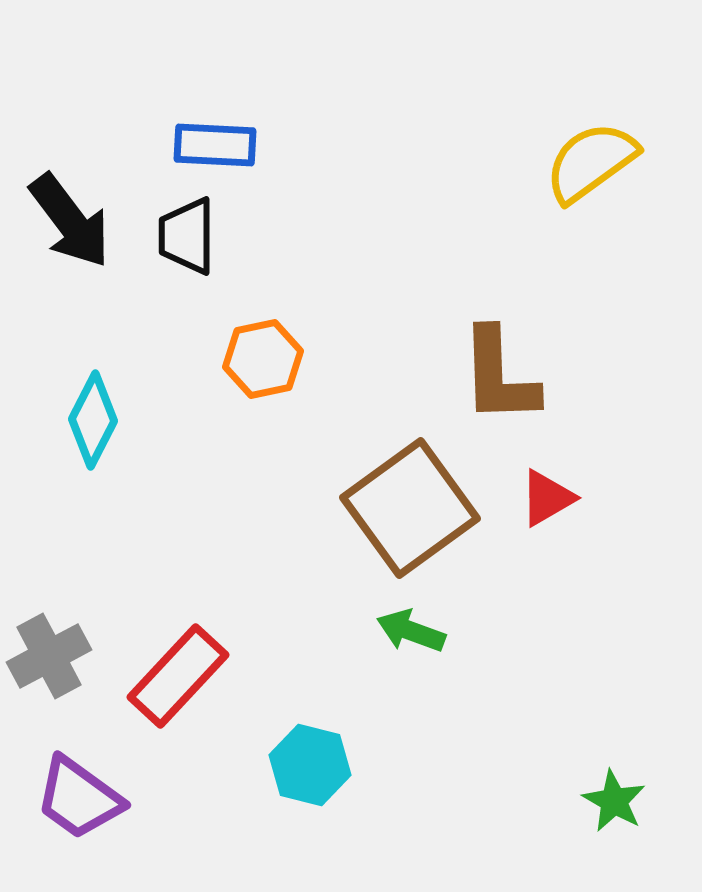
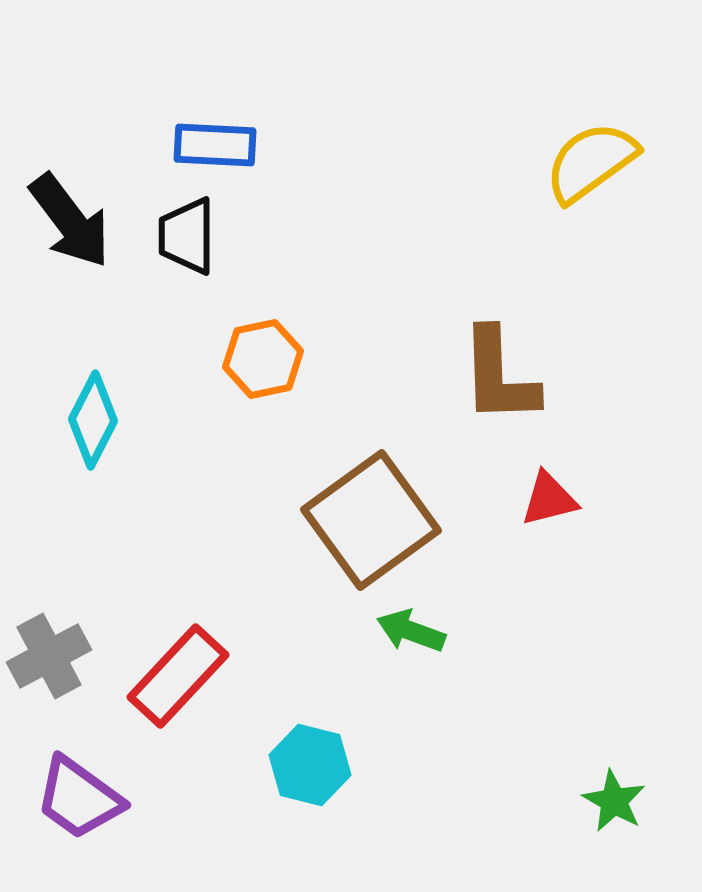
red triangle: moved 2 px right, 1 px down; rotated 16 degrees clockwise
brown square: moved 39 px left, 12 px down
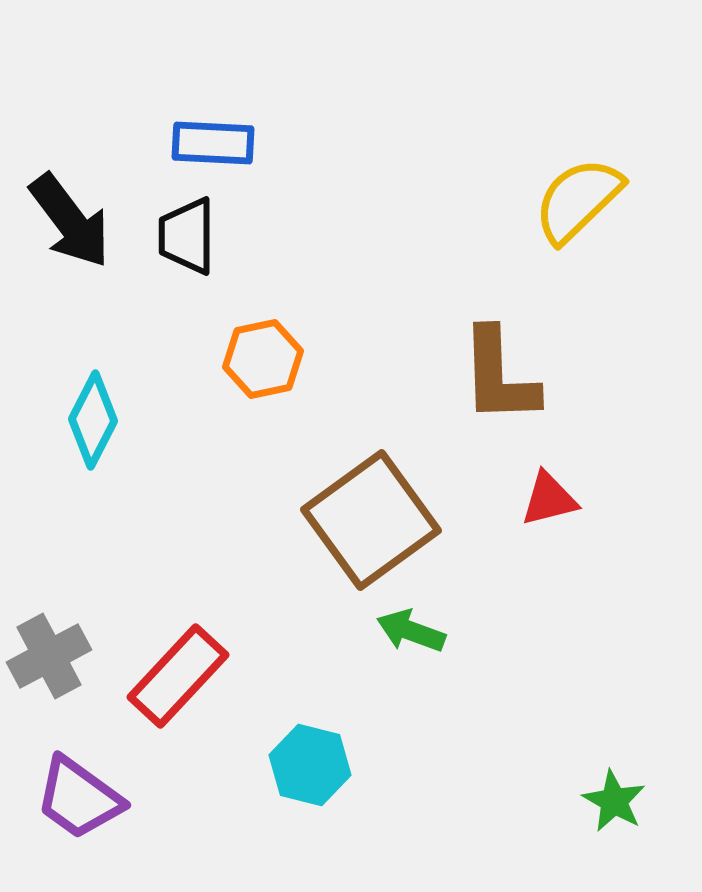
blue rectangle: moved 2 px left, 2 px up
yellow semicircle: moved 13 px left, 38 px down; rotated 8 degrees counterclockwise
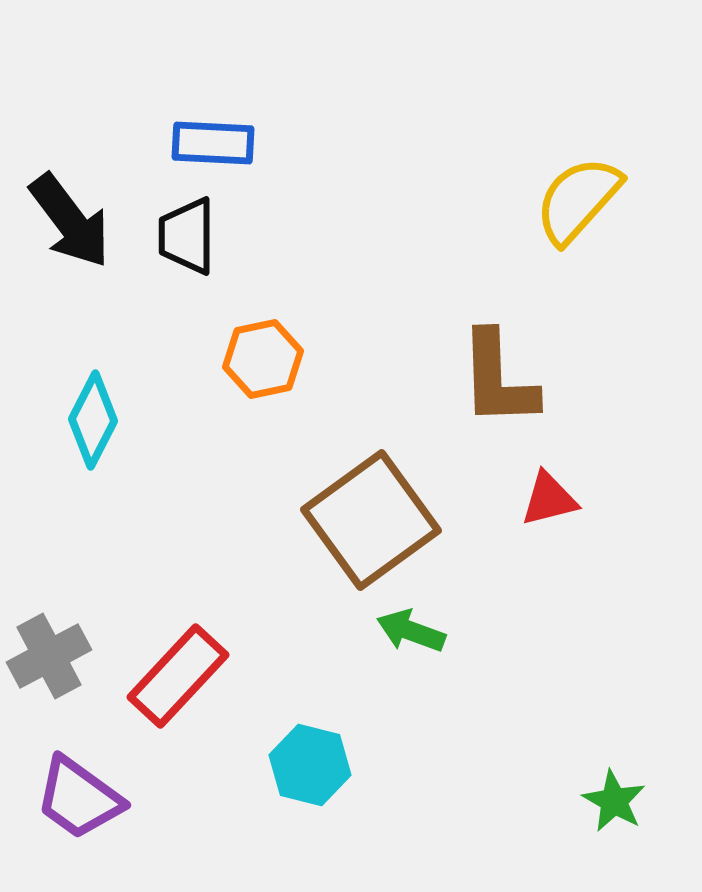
yellow semicircle: rotated 4 degrees counterclockwise
brown L-shape: moved 1 px left, 3 px down
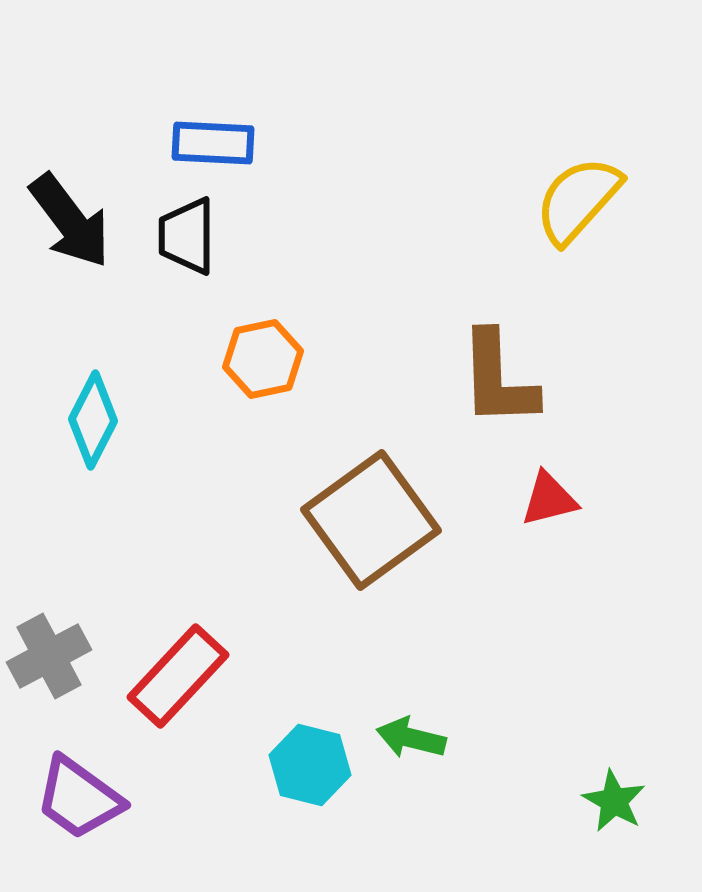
green arrow: moved 107 px down; rotated 6 degrees counterclockwise
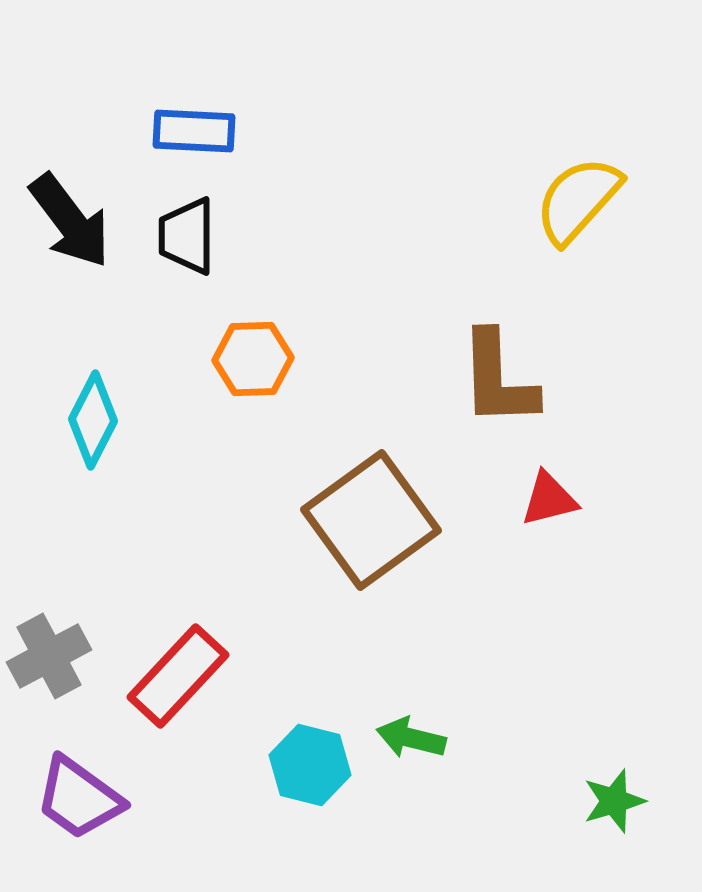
blue rectangle: moved 19 px left, 12 px up
orange hexagon: moved 10 px left; rotated 10 degrees clockwise
green star: rotated 26 degrees clockwise
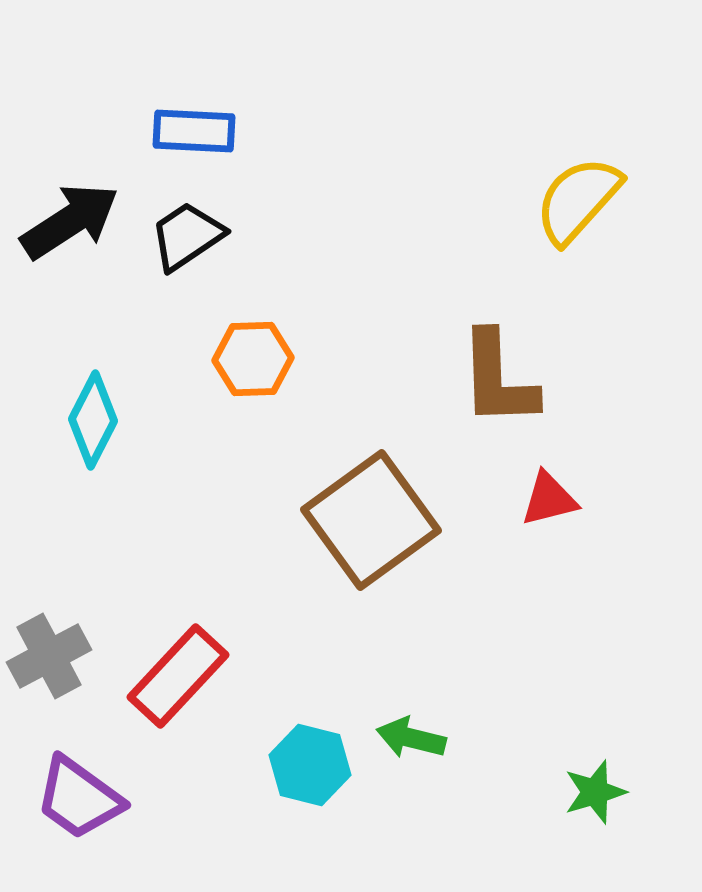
black arrow: rotated 86 degrees counterclockwise
black trapezoid: rotated 56 degrees clockwise
green star: moved 19 px left, 9 px up
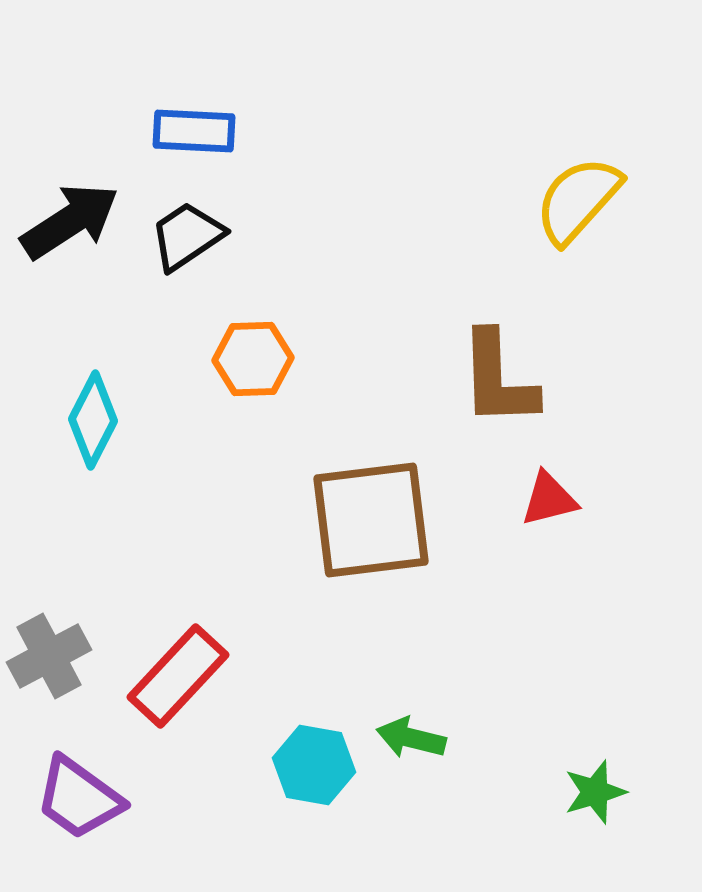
brown square: rotated 29 degrees clockwise
cyan hexagon: moved 4 px right; rotated 4 degrees counterclockwise
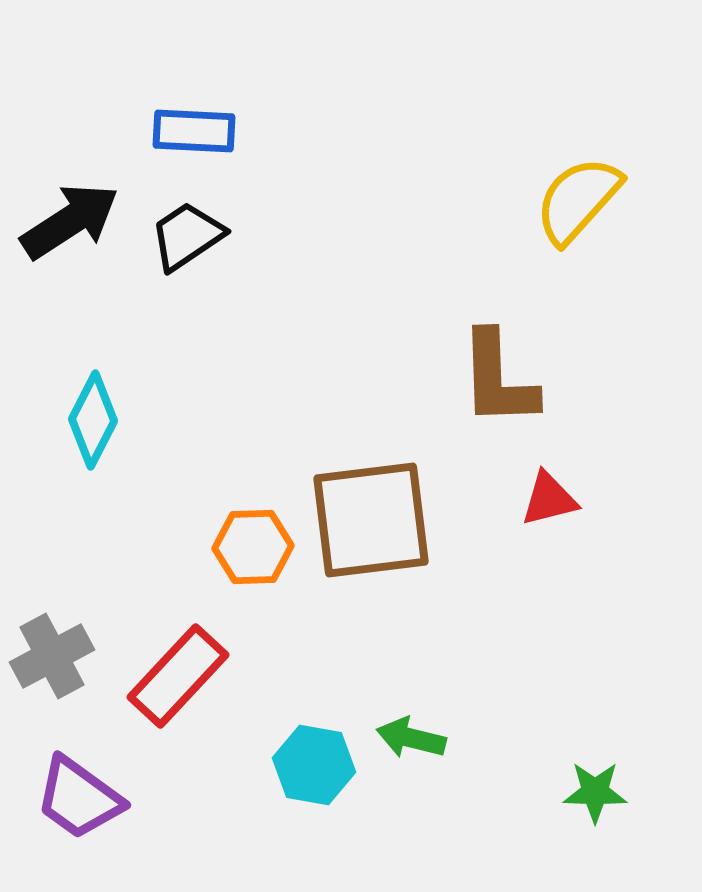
orange hexagon: moved 188 px down
gray cross: moved 3 px right
green star: rotated 18 degrees clockwise
